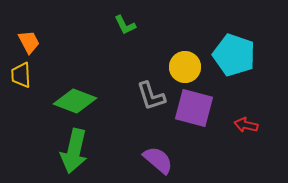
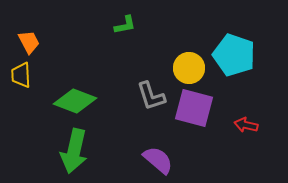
green L-shape: rotated 75 degrees counterclockwise
yellow circle: moved 4 px right, 1 px down
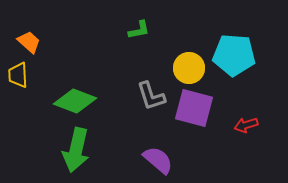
green L-shape: moved 14 px right, 5 px down
orange trapezoid: rotated 20 degrees counterclockwise
cyan pentagon: rotated 15 degrees counterclockwise
yellow trapezoid: moved 3 px left
red arrow: rotated 30 degrees counterclockwise
green arrow: moved 2 px right, 1 px up
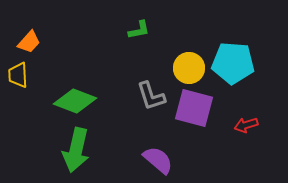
orange trapezoid: rotated 90 degrees clockwise
cyan pentagon: moved 1 px left, 8 px down
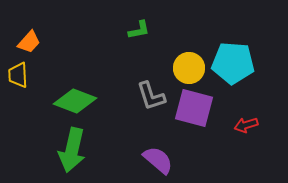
green arrow: moved 4 px left
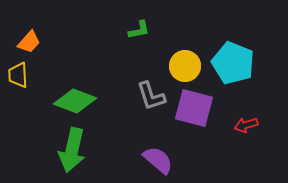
cyan pentagon: rotated 18 degrees clockwise
yellow circle: moved 4 px left, 2 px up
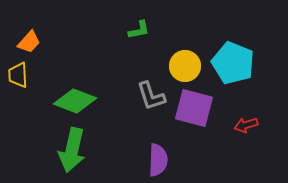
purple semicircle: rotated 52 degrees clockwise
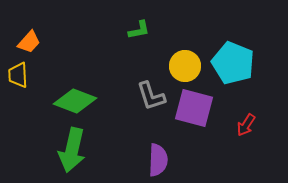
red arrow: rotated 40 degrees counterclockwise
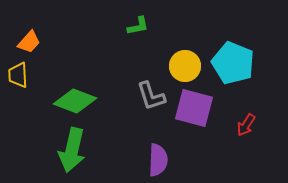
green L-shape: moved 1 px left, 4 px up
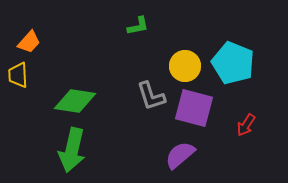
green diamond: rotated 12 degrees counterclockwise
purple semicircle: moved 22 px right, 5 px up; rotated 132 degrees counterclockwise
